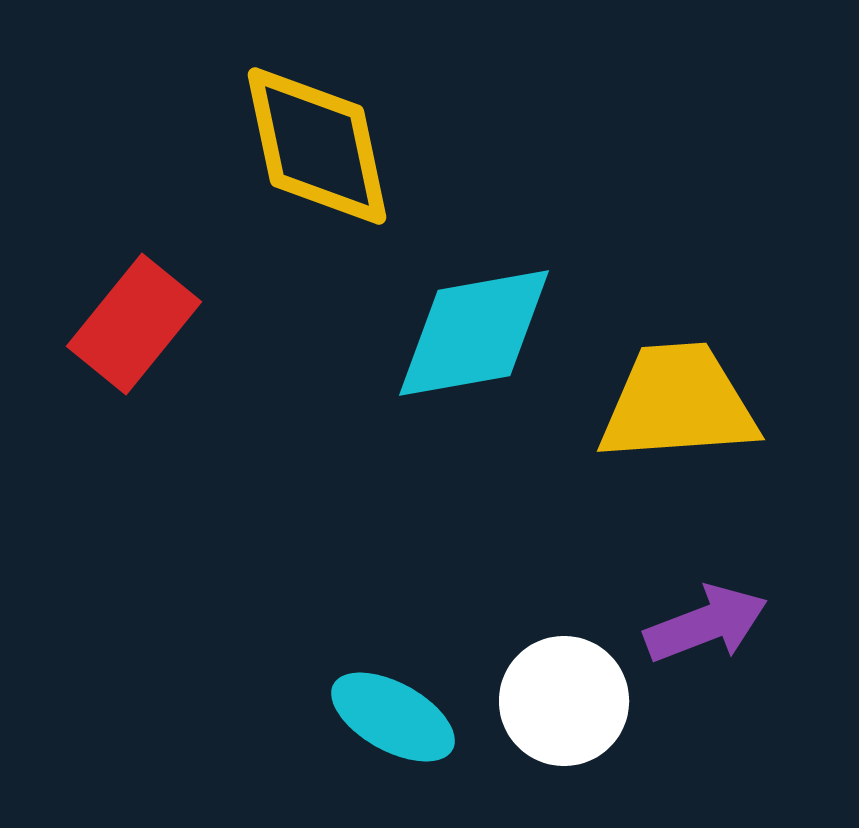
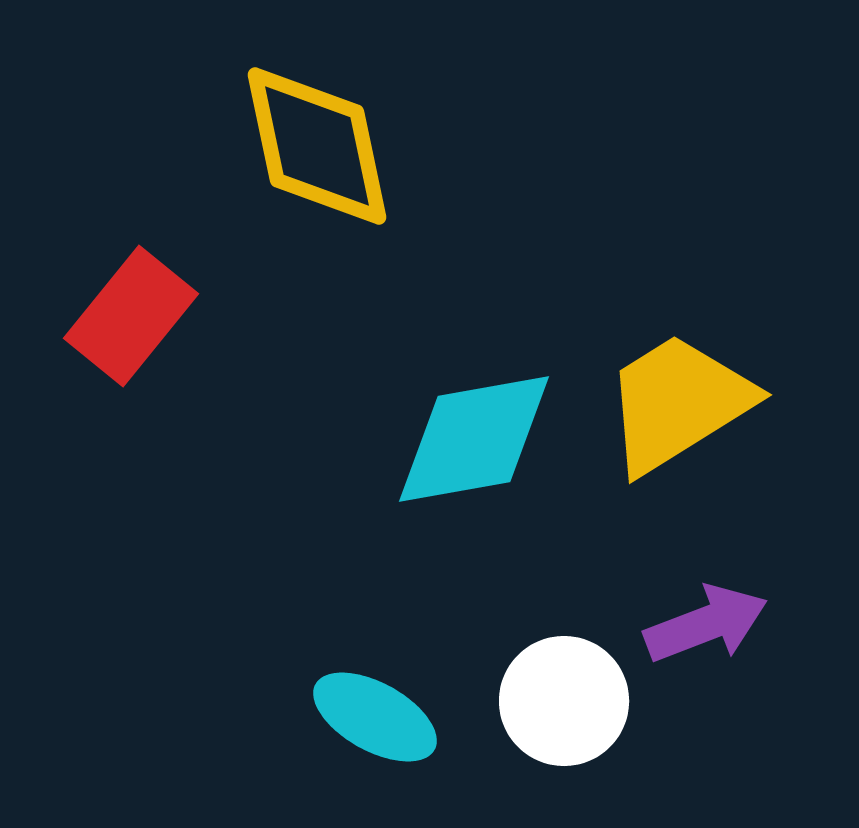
red rectangle: moved 3 px left, 8 px up
cyan diamond: moved 106 px down
yellow trapezoid: rotated 28 degrees counterclockwise
cyan ellipse: moved 18 px left
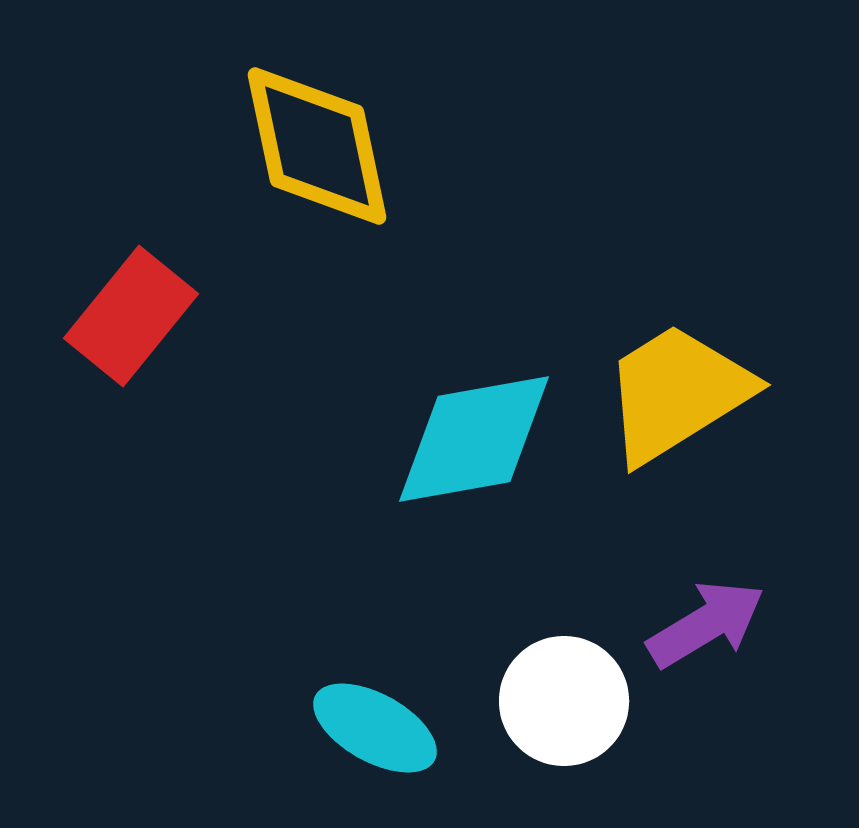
yellow trapezoid: moved 1 px left, 10 px up
purple arrow: rotated 10 degrees counterclockwise
cyan ellipse: moved 11 px down
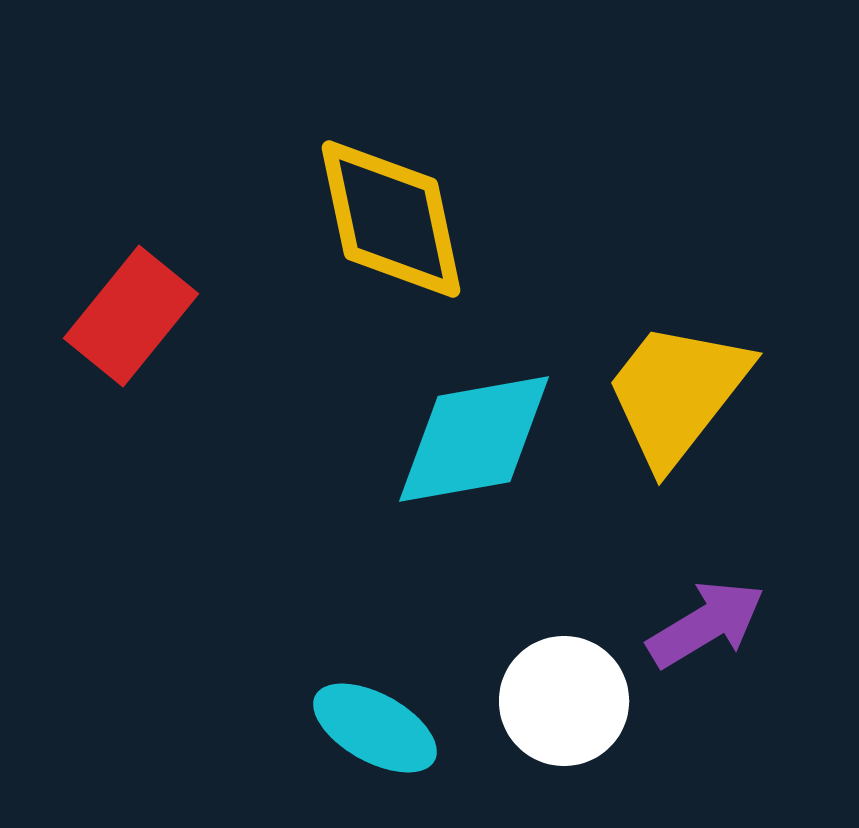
yellow diamond: moved 74 px right, 73 px down
yellow trapezoid: rotated 20 degrees counterclockwise
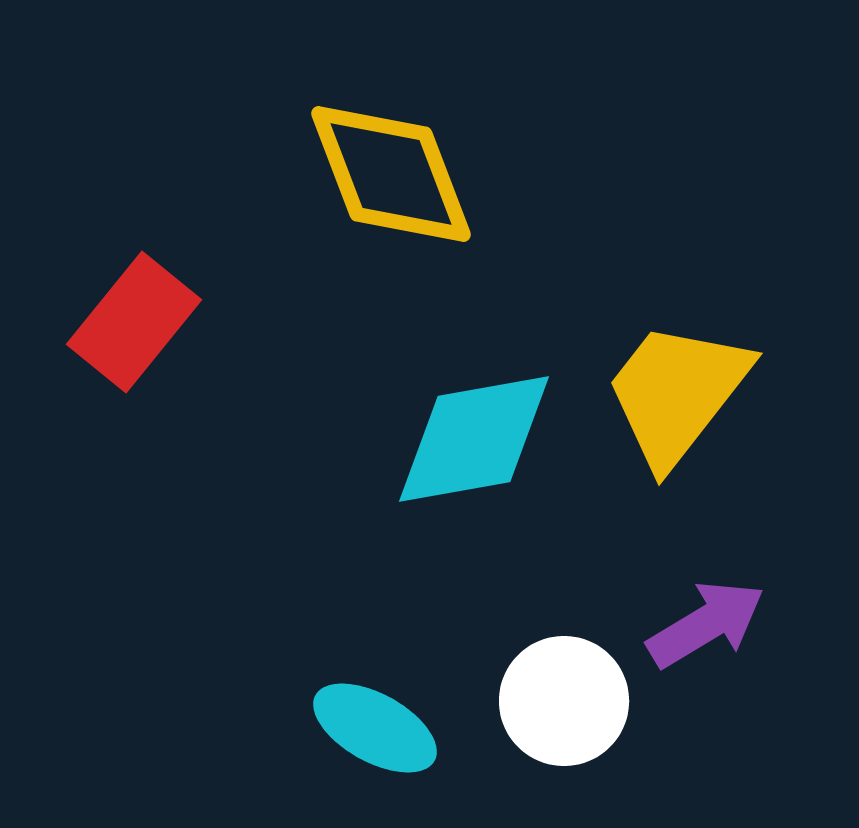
yellow diamond: moved 45 px up; rotated 9 degrees counterclockwise
red rectangle: moved 3 px right, 6 px down
